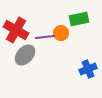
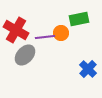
blue cross: rotated 24 degrees counterclockwise
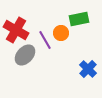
purple line: moved 3 px down; rotated 66 degrees clockwise
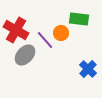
green rectangle: rotated 18 degrees clockwise
purple line: rotated 12 degrees counterclockwise
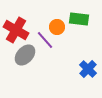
orange circle: moved 4 px left, 6 px up
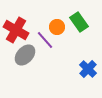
green rectangle: moved 3 px down; rotated 48 degrees clockwise
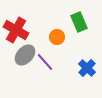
green rectangle: rotated 12 degrees clockwise
orange circle: moved 10 px down
purple line: moved 22 px down
blue cross: moved 1 px left, 1 px up
